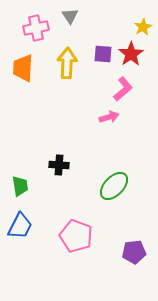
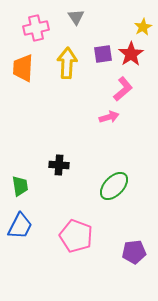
gray triangle: moved 6 px right, 1 px down
purple square: rotated 12 degrees counterclockwise
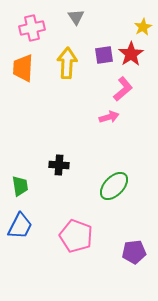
pink cross: moved 4 px left
purple square: moved 1 px right, 1 px down
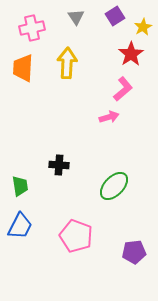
purple square: moved 11 px right, 39 px up; rotated 24 degrees counterclockwise
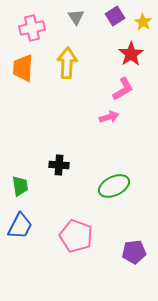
yellow star: moved 5 px up; rotated 12 degrees counterclockwise
pink L-shape: rotated 10 degrees clockwise
green ellipse: rotated 20 degrees clockwise
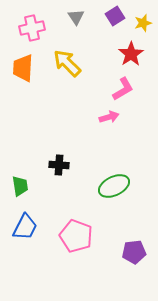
yellow star: moved 1 px down; rotated 24 degrees clockwise
yellow arrow: rotated 48 degrees counterclockwise
blue trapezoid: moved 5 px right, 1 px down
